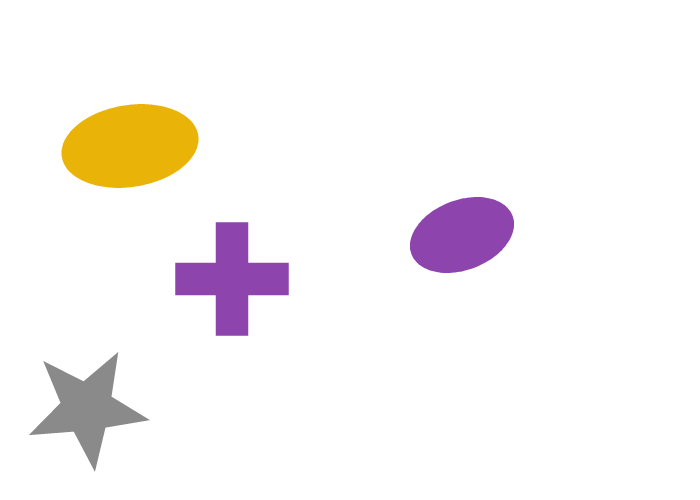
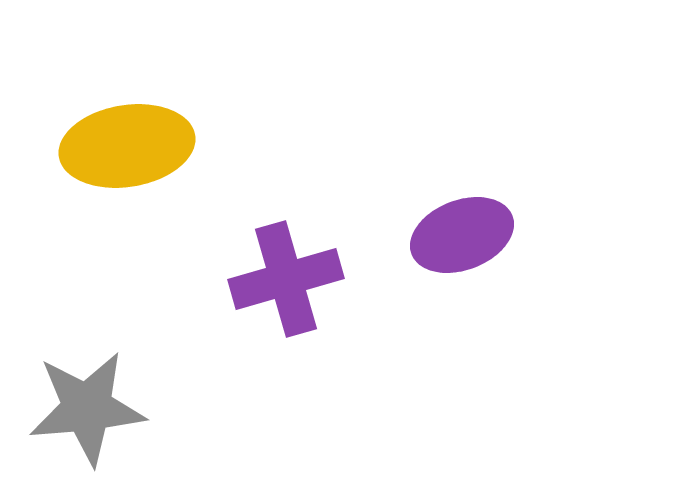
yellow ellipse: moved 3 px left
purple cross: moved 54 px right; rotated 16 degrees counterclockwise
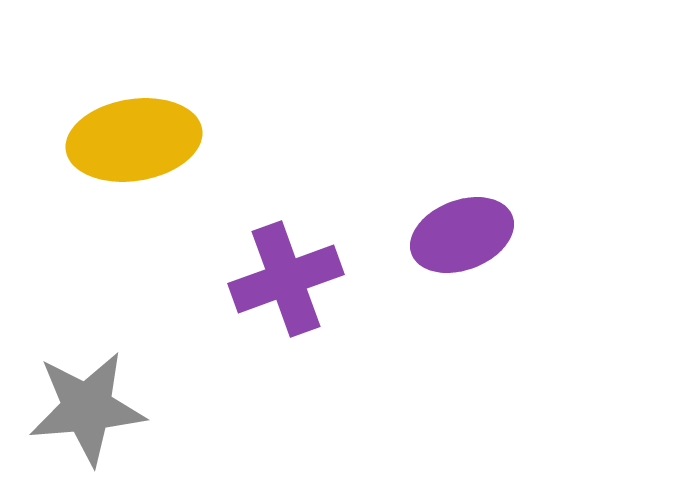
yellow ellipse: moved 7 px right, 6 px up
purple cross: rotated 4 degrees counterclockwise
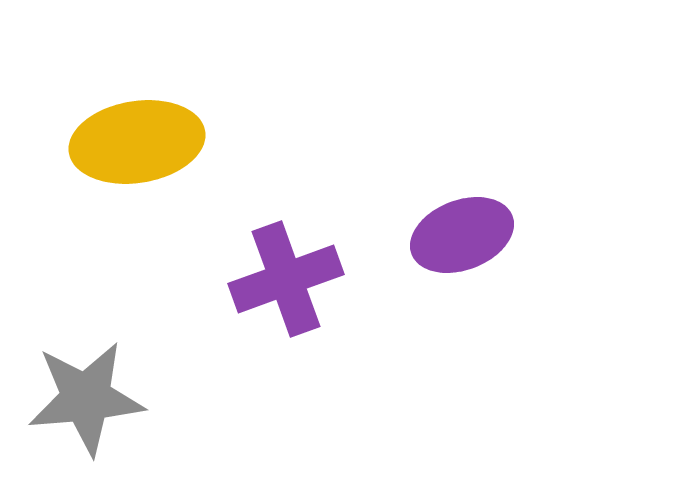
yellow ellipse: moved 3 px right, 2 px down
gray star: moved 1 px left, 10 px up
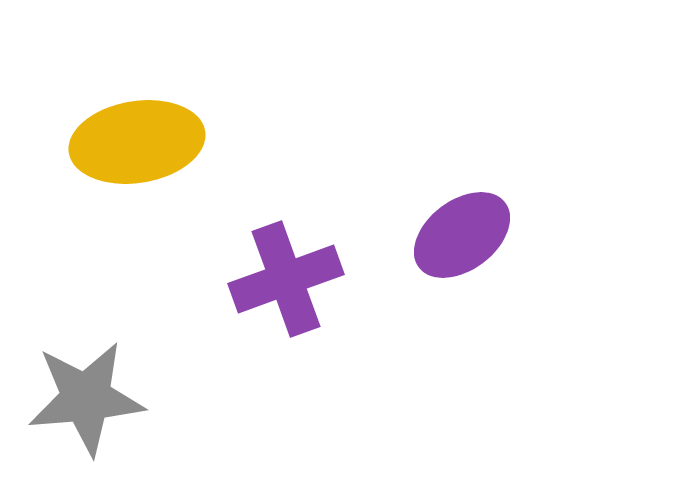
purple ellipse: rotated 16 degrees counterclockwise
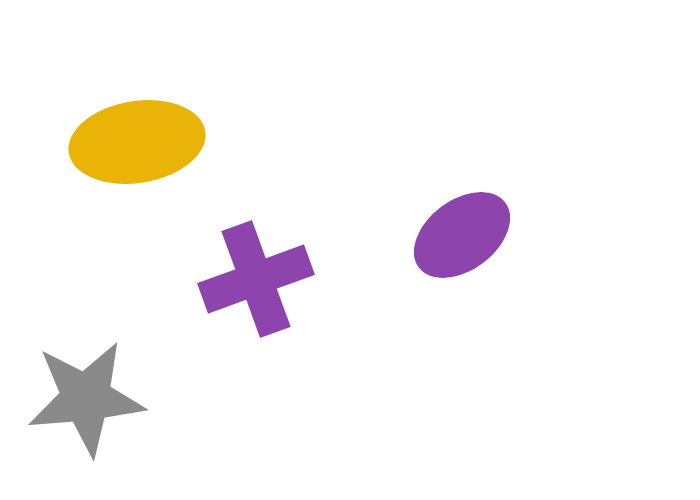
purple cross: moved 30 px left
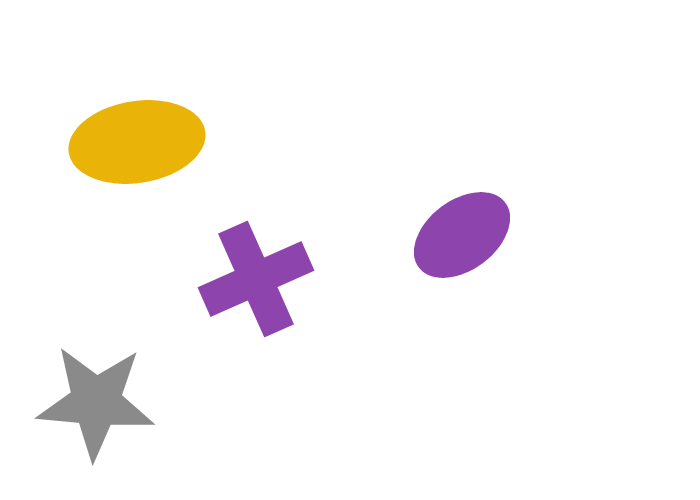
purple cross: rotated 4 degrees counterclockwise
gray star: moved 10 px right, 4 px down; rotated 10 degrees clockwise
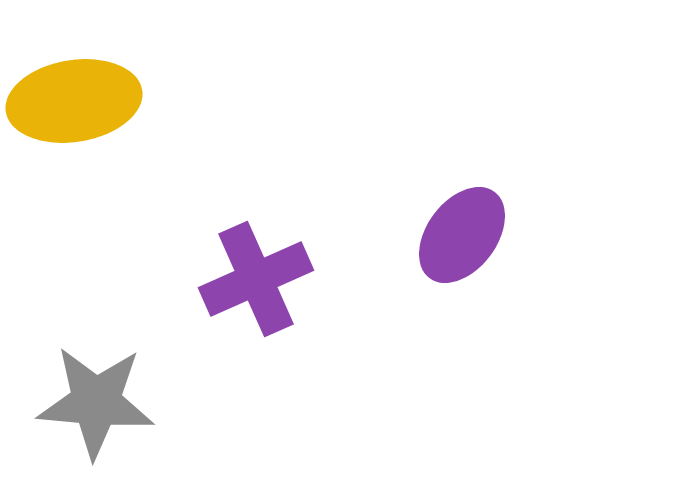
yellow ellipse: moved 63 px left, 41 px up
purple ellipse: rotated 16 degrees counterclockwise
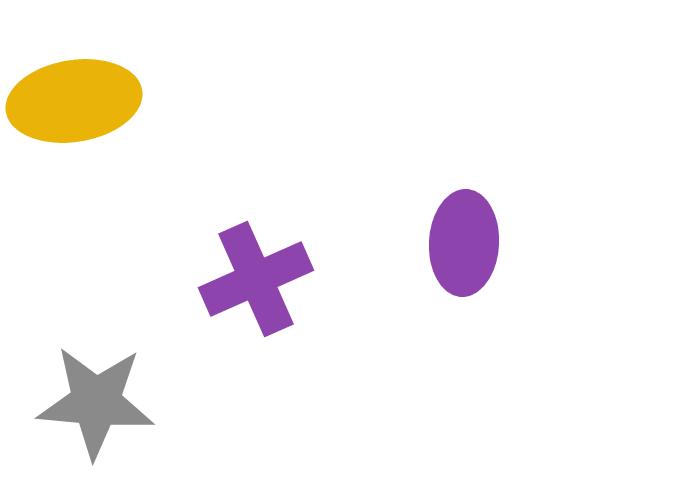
purple ellipse: moved 2 px right, 8 px down; rotated 34 degrees counterclockwise
